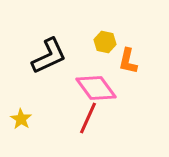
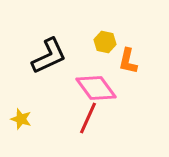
yellow star: rotated 15 degrees counterclockwise
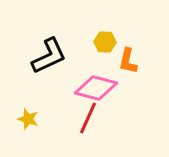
yellow hexagon: rotated 10 degrees counterclockwise
pink diamond: rotated 39 degrees counterclockwise
yellow star: moved 7 px right
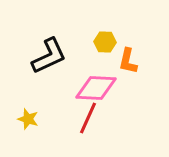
pink diamond: rotated 12 degrees counterclockwise
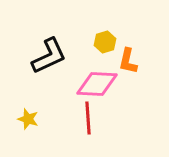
yellow hexagon: rotated 20 degrees counterclockwise
pink diamond: moved 1 px right, 4 px up
red line: rotated 28 degrees counterclockwise
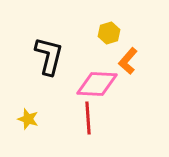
yellow hexagon: moved 4 px right, 9 px up
black L-shape: rotated 51 degrees counterclockwise
orange L-shape: rotated 28 degrees clockwise
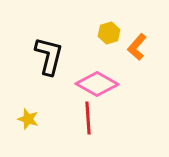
orange L-shape: moved 9 px right, 14 px up
pink diamond: rotated 27 degrees clockwise
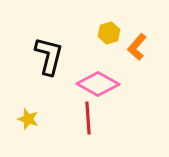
pink diamond: moved 1 px right
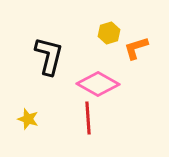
orange L-shape: moved 1 px left, 1 px down; rotated 32 degrees clockwise
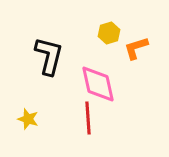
pink diamond: rotated 48 degrees clockwise
